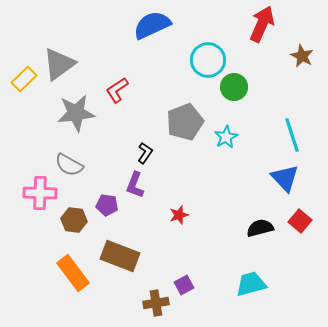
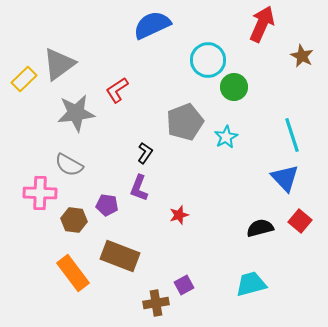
purple L-shape: moved 4 px right, 3 px down
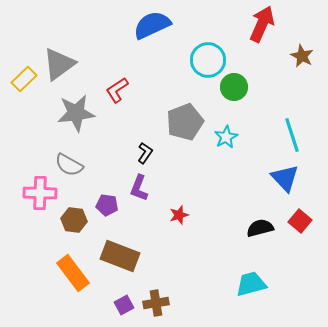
purple square: moved 60 px left, 20 px down
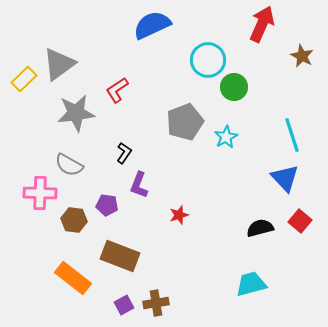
black L-shape: moved 21 px left
purple L-shape: moved 3 px up
orange rectangle: moved 5 px down; rotated 15 degrees counterclockwise
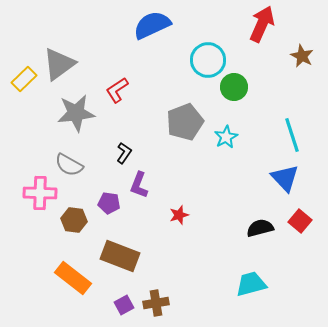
purple pentagon: moved 2 px right, 2 px up
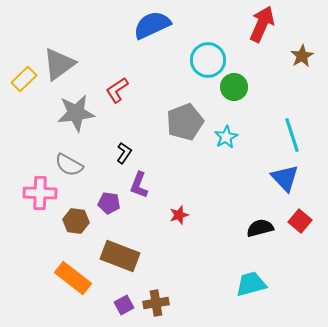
brown star: rotated 15 degrees clockwise
brown hexagon: moved 2 px right, 1 px down
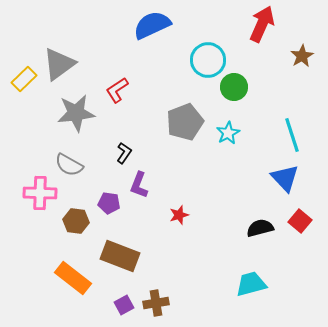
cyan star: moved 2 px right, 4 px up
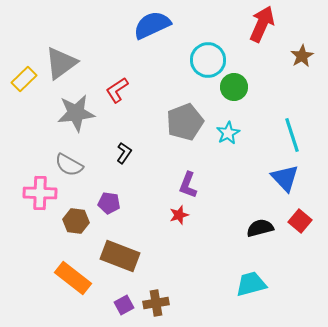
gray triangle: moved 2 px right, 1 px up
purple L-shape: moved 49 px right
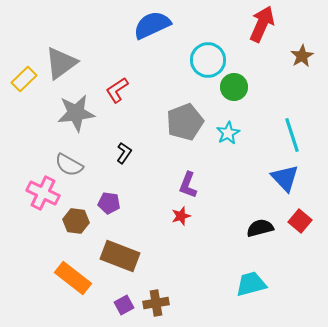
pink cross: moved 3 px right; rotated 24 degrees clockwise
red star: moved 2 px right, 1 px down
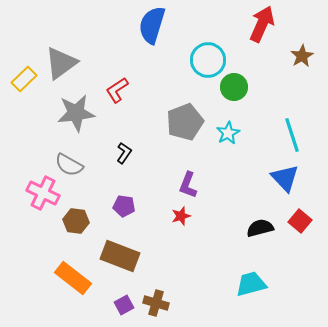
blue semicircle: rotated 48 degrees counterclockwise
purple pentagon: moved 15 px right, 3 px down
brown cross: rotated 25 degrees clockwise
